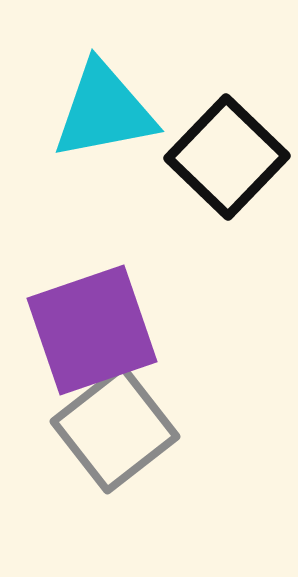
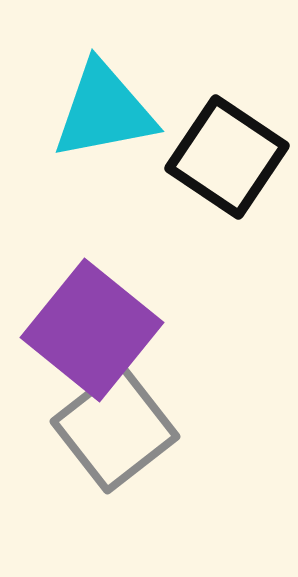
black square: rotated 10 degrees counterclockwise
purple square: rotated 32 degrees counterclockwise
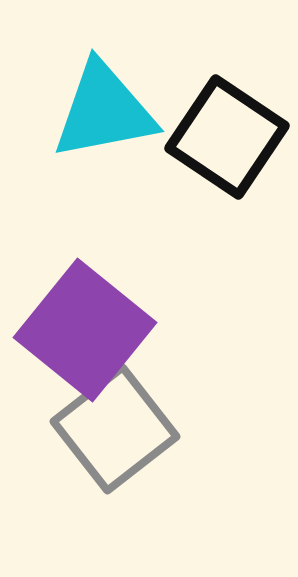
black square: moved 20 px up
purple square: moved 7 px left
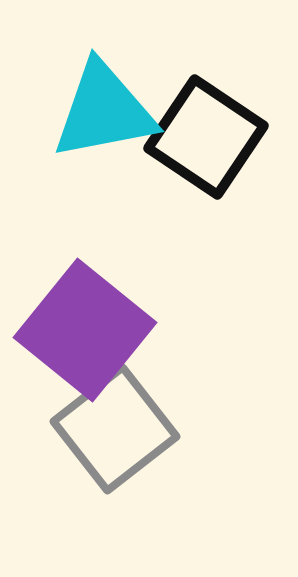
black square: moved 21 px left
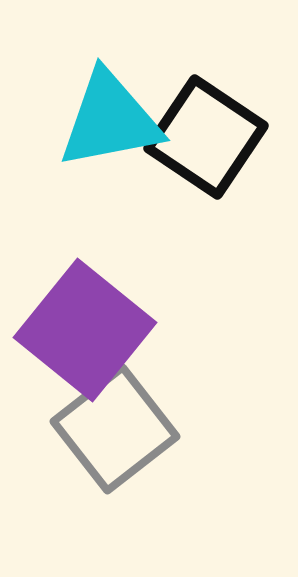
cyan triangle: moved 6 px right, 9 px down
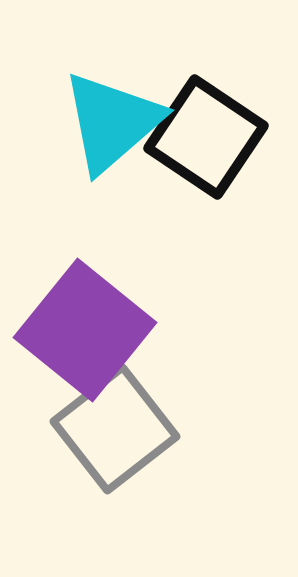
cyan triangle: moved 2 px right, 2 px down; rotated 30 degrees counterclockwise
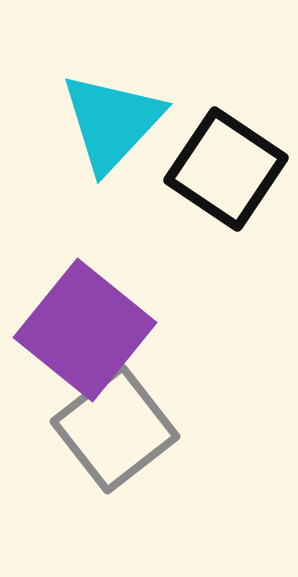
cyan triangle: rotated 6 degrees counterclockwise
black square: moved 20 px right, 32 px down
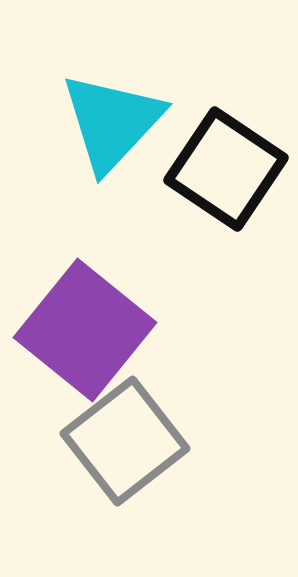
gray square: moved 10 px right, 12 px down
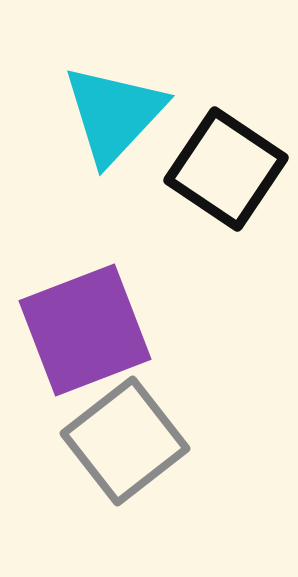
cyan triangle: moved 2 px right, 8 px up
purple square: rotated 30 degrees clockwise
